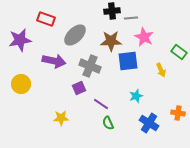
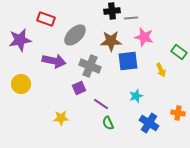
pink star: rotated 12 degrees counterclockwise
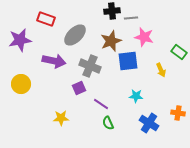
brown star: rotated 20 degrees counterclockwise
cyan star: rotated 24 degrees clockwise
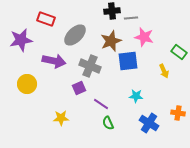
purple star: moved 1 px right
yellow arrow: moved 3 px right, 1 px down
yellow circle: moved 6 px right
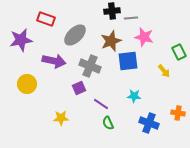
green rectangle: rotated 28 degrees clockwise
yellow arrow: rotated 16 degrees counterclockwise
cyan star: moved 2 px left
blue cross: rotated 12 degrees counterclockwise
